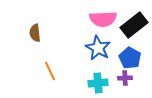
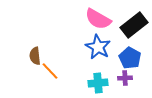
pink semicircle: moved 5 px left; rotated 32 degrees clockwise
brown semicircle: moved 23 px down
blue star: moved 1 px up
orange line: rotated 18 degrees counterclockwise
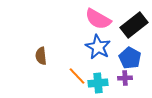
brown semicircle: moved 6 px right
orange line: moved 27 px right, 5 px down
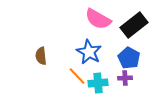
blue star: moved 9 px left, 5 px down
blue pentagon: moved 1 px left
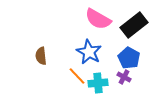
purple cross: moved 1 px left, 1 px up; rotated 32 degrees clockwise
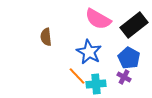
brown semicircle: moved 5 px right, 19 px up
cyan cross: moved 2 px left, 1 px down
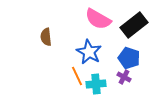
blue pentagon: rotated 10 degrees counterclockwise
orange line: rotated 18 degrees clockwise
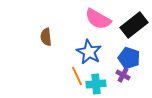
purple cross: moved 1 px left, 2 px up
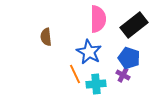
pink semicircle: rotated 120 degrees counterclockwise
orange line: moved 2 px left, 2 px up
